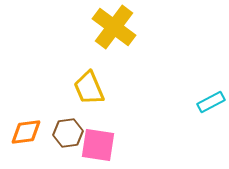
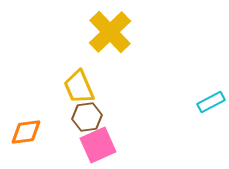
yellow cross: moved 4 px left, 5 px down; rotated 9 degrees clockwise
yellow trapezoid: moved 10 px left, 1 px up
brown hexagon: moved 19 px right, 16 px up
pink square: rotated 33 degrees counterclockwise
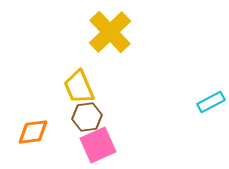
orange diamond: moved 7 px right
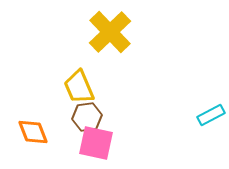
cyan rectangle: moved 13 px down
orange diamond: rotated 76 degrees clockwise
pink square: moved 2 px left, 2 px up; rotated 36 degrees clockwise
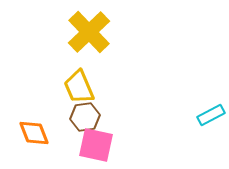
yellow cross: moved 21 px left
brown hexagon: moved 2 px left
orange diamond: moved 1 px right, 1 px down
pink square: moved 2 px down
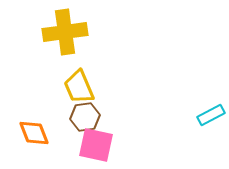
yellow cross: moved 24 px left; rotated 36 degrees clockwise
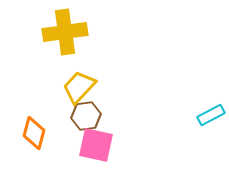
yellow trapezoid: rotated 66 degrees clockwise
brown hexagon: moved 1 px right, 1 px up
orange diamond: rotated 36 degrees clockwise
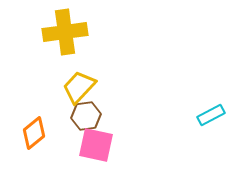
orange diamond: rotated 36 degrees clockwise
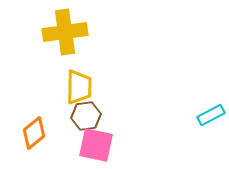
yellow trapezoid: rotated 138 degrees clockwise
